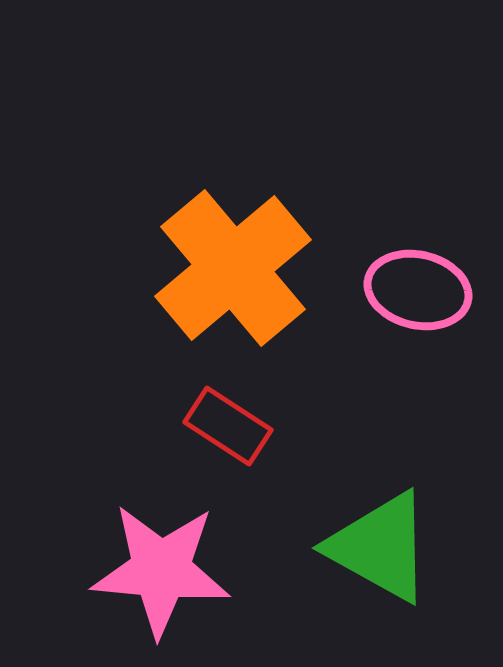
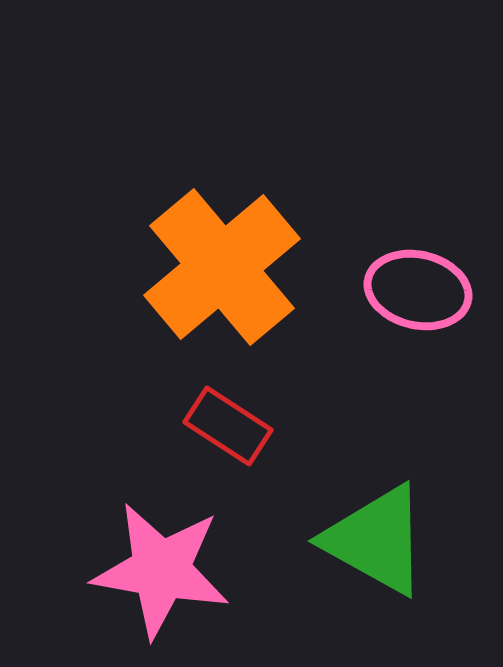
orange cross: moved 11 px left, 1 px up
green triangle: moved 4 px left, 7 px up
pink star: rotated 5 degrees clockwise
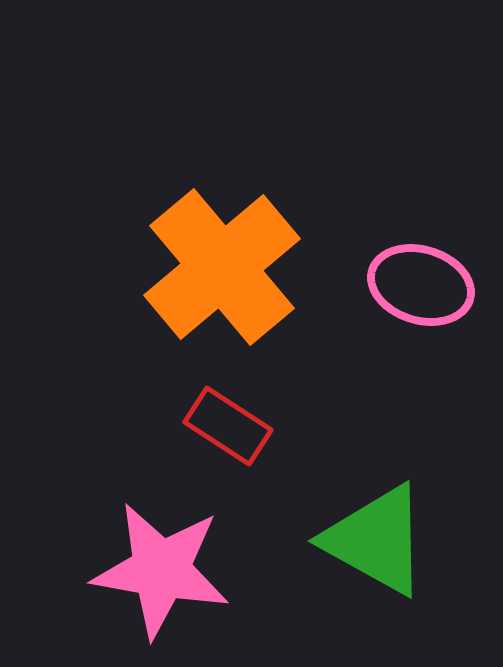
pink ellipse: moved 3 px right, 5 px up; rotated 4 degrees clockwise
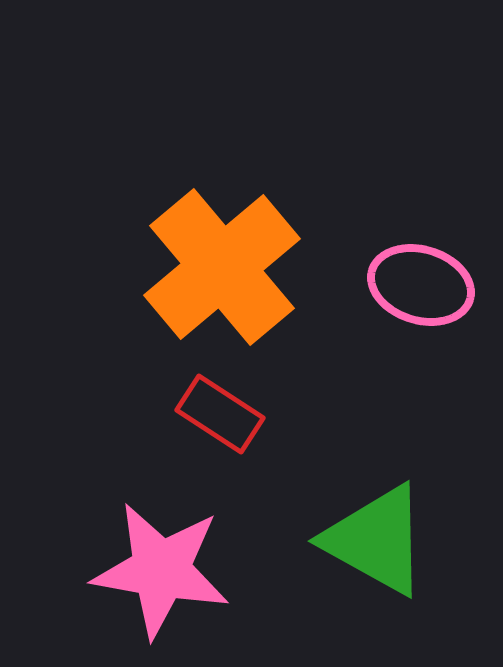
red rectangle: moved 8 px left, 12 px up
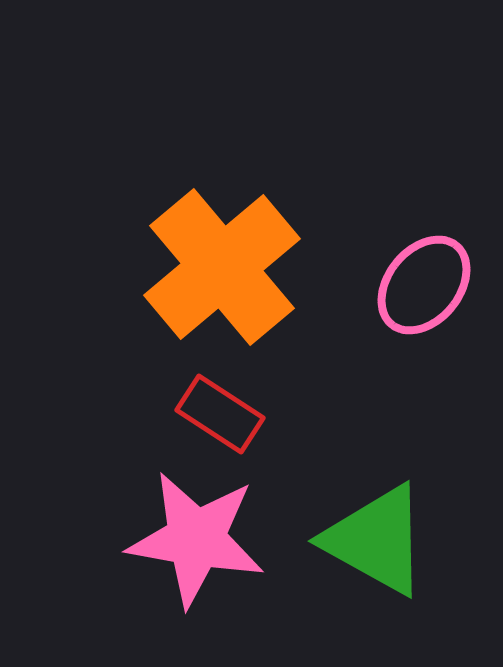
pink ellipse: moved 3 px right; rotated 68 degrees counterclockwise
pink star: moved 35 px right, 31 px up
